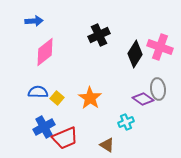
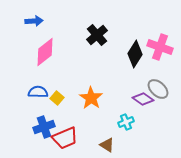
black cross: moved 2 px left; rotated 15 degrees counterclockwise
gray ellipse: rotated 40 degrees counterclockwise
orange star: moved 1 px right
blue cross: rotated 10 degrees clockwise
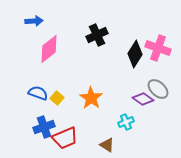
black cross: rotated 15 degrees clockwise
pink cross: moved 2 px left, 1 px down
pink diamond: moved 4 px right, 3 px up
blue semicircle: moved 1 px down; rotated 18 degrees clockwise
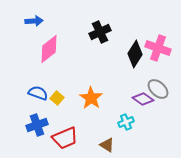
black cross: moved 3 px right, 3 px up
blue cross: moved 7 px left, 2 px up
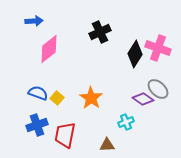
red trapezoid: moved 3 px up; rotated 124 degrees clockwise
brown triangle: rotated 35 degrees counterclockwise
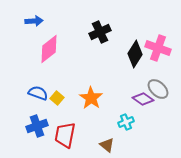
blue cross: moved 1 px down
brown triangle: rotated 42 degrees clockwise
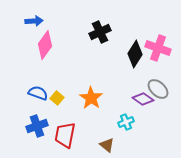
pink diamond: moved 4 px left, 4 px up; rotated 16 degrees counterclockwise
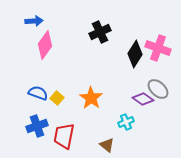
red trapezoid: moved 1 px left, 1 px down
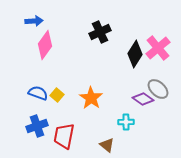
pink cross: rotated 30 degrees clockwise
yellow square: moved 3 px up
cyan cross: rotated 21 degrees clockwise
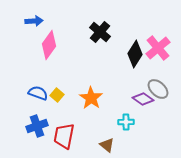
black cross: rotated 25 degrees counterclockwise
pink diamond: moved 4 px right
